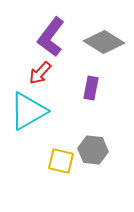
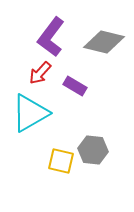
gray diamond: rotated 18 degrees counterclockwise
purple rectangle: moved 16 px left, 2 px up; rotated 70 degrees counterclockwise
cyan triangle: moved 2 px right, 2 px down
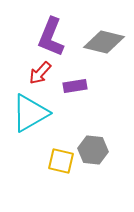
purple L-shape: rotated 15 degrees counterclockwise
purple rectangle: rotated 40 degrees counterclockwise
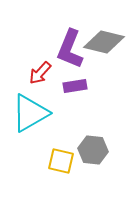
purple L-shape: moved 19 px right, 12 px down
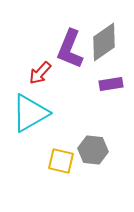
gray diamond: rotated 48 degrees counterclockwise
purple rectangle: moved 36 px right, 2 px up
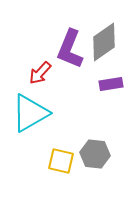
gray hexagon: moved 2 px right, 4 px down
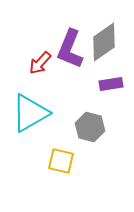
red arrow: moved 10 px up
gray hexagon: moved 5 px left, 27 px up; rotated 8 degrees clockwise
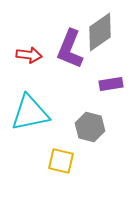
gray diamond: moved 4 px left, 10 px up
red arrow: moved 11 px left, 8 px up; rotated 125 degrees counterclockwise
cyan triangle: rotated 18 degrees clockwise
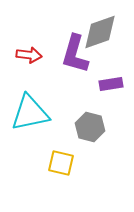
gray diamond: rotated 15 degrees clockwise
purple L-shape: moved 5 px right, 5 px down; rotated 6 degrees counterclockwise
yellow square: moved 2 px down
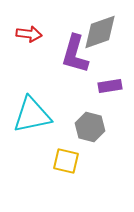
red arrow: moved 21 px up
purple rectangle: moved 1 px left, 2 px down
cyan triangle: moved 2 px right, 2 px down
yellow square: moved 5 px right, 2 px up
